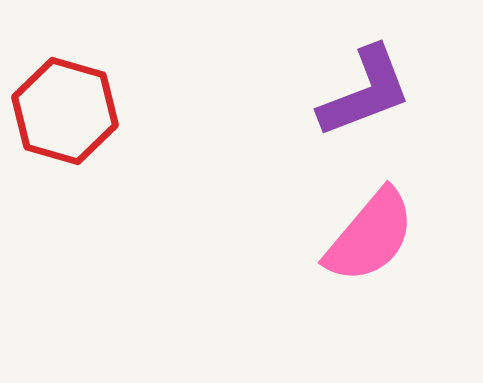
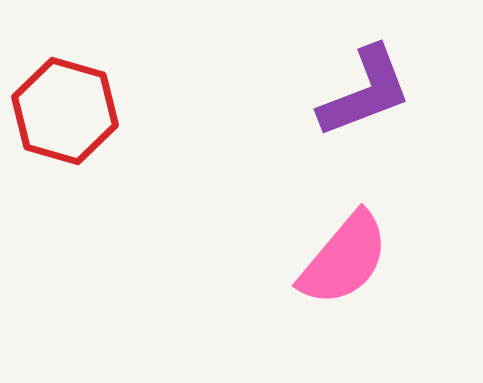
pink semicircle: moved 26 px left, 23 px down
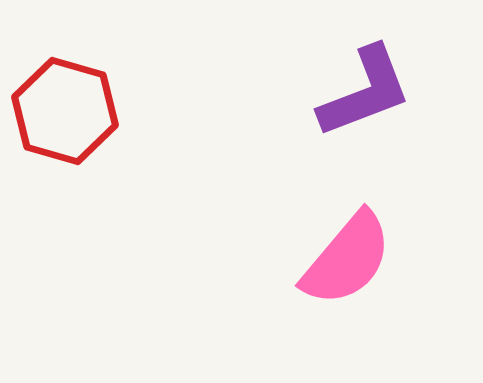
pink semicircle: moved 3 px right
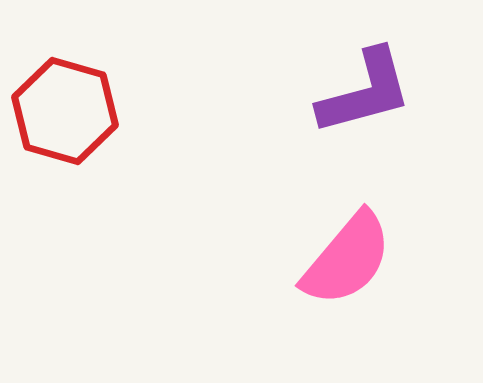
purple L-shape: rotated 6 degrees clockwise
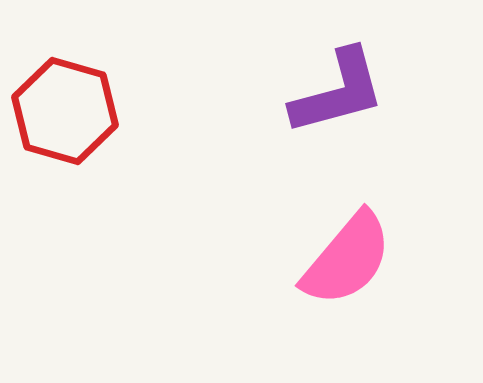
purple L-shape: moved 27 px left
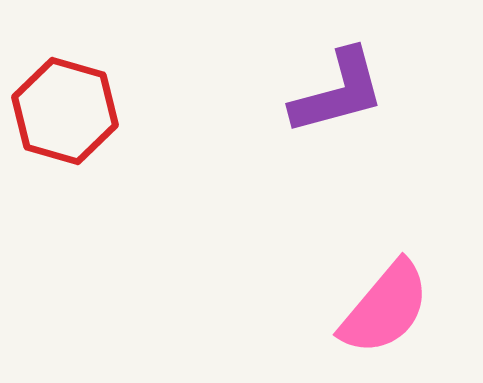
pink semicircle: moved 38 px right, 49 px down
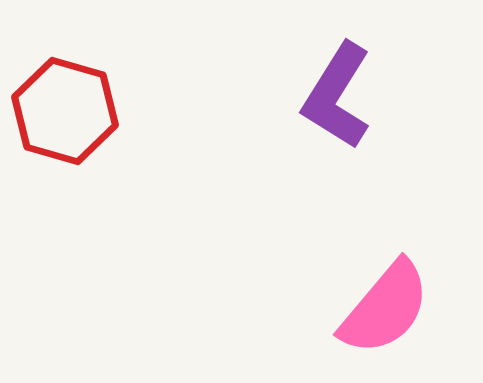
purple L-shape: moved 1 px left, 4 px down; rotated 137 degrees clockwise
